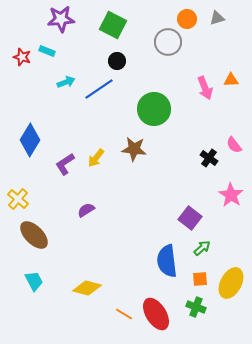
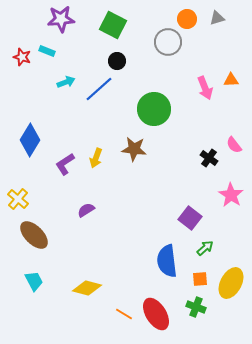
blue line: rotated 8 degrees counterclockwise
yellow arrow: rotated 18 degrees counterclockwise
green arrow: moved 3 px right
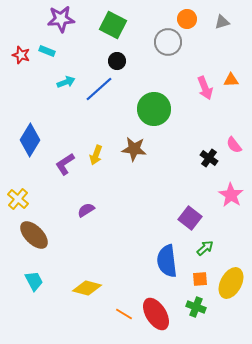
gray triangle: moved 5 px right, 4 px down
red star: moved 1 px left, 2 px up
yellow arrow: moved 3 px up
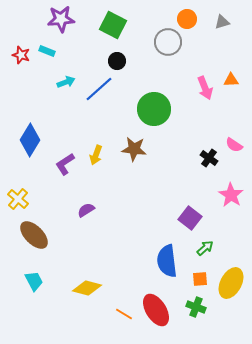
pink semicircle: rotated 18 degrees counterclockwise
red ellipse: moved 4 px up
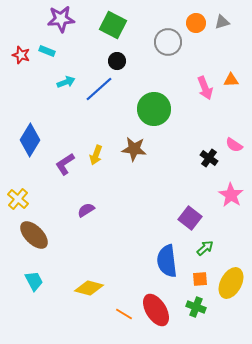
orange circle: moved 9 px right, 4 px down
yellow diamond: moved 2 px right
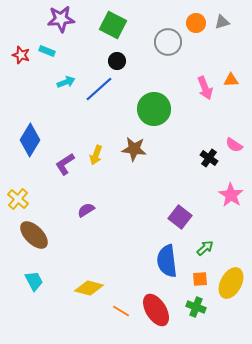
purple square: moved 10 px left, 1 px up
orange line: moved 3 px left, 3 px up
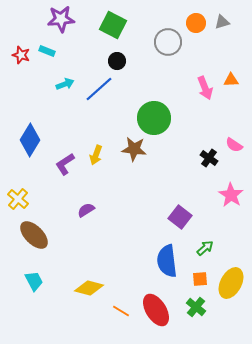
cyan arrow: moved 1 px left, 2 px down
green circle: moved 9 px down
green cross: rotated 18 degrees clockwise
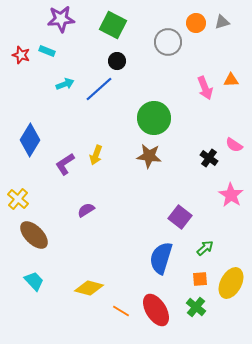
brown star: moved 15 px right, 7 px down
blue semicircle: moved 6 px left, 3 px up; rotated 24 degrees clockwise
cyan trapezoid: rotated 15 degrees counterclockwise
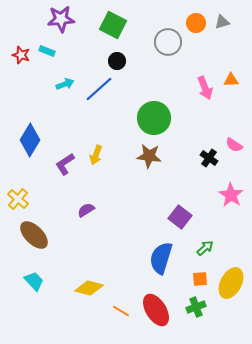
green cross: rotated 30 degrees clockwise
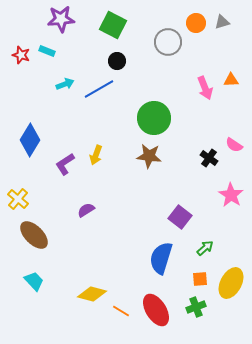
blue line: rotated 12 degrees clockwise
yellow diamond: moved 3 px right, 6 px down
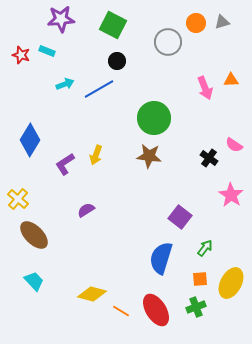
green arrow: rotated 12 degrees counterclockwise
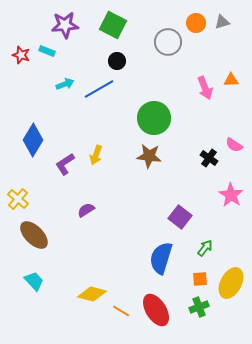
purple star: moved 4 px right, 6 px down
blue diamond: moved 3 px right
green cross: moved 3 px right
